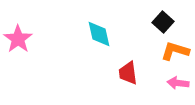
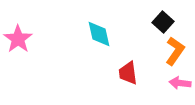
orange L-shape: rotated 108 degrees clockwise
pink arrow: moved 2 px right
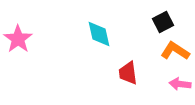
black square: rotated 20 degrees clockwise
orange L-shape: rotated 92 degrees counterclockwise
pink arrow: moved 1 px down
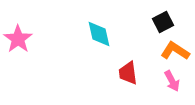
pink arrow: moved 8 px left, 3 px up; rotated 125 degrees counterclockwise
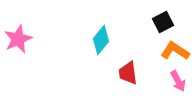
cyan diamond: moved 2 px right, 6 px down; rotated 52 degrees clockwise
pink star: rotated 12 degrees clockwise
pink arrow: moved 6 px right
